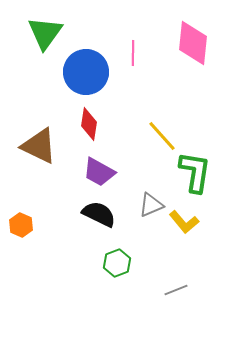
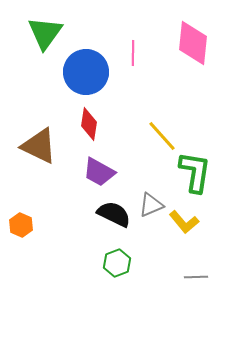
black semicircle: moved 15 px right
gray line: moved 20 px right, 13 px up; rotated 20 degrees clockwise
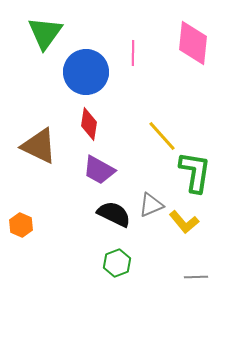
purple trapezoid: moved 2 px up
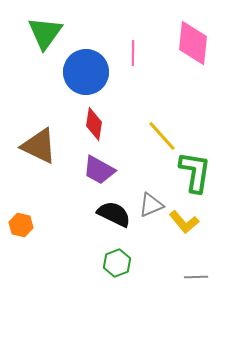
red diamond: moved 5 px right
orange hexagon: rotated 10 degrees counterclockwise
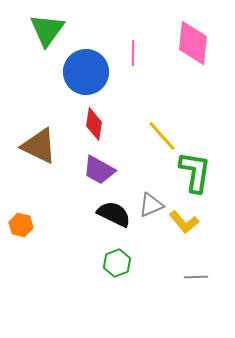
green triangle: moved 2 px right, 3 px up
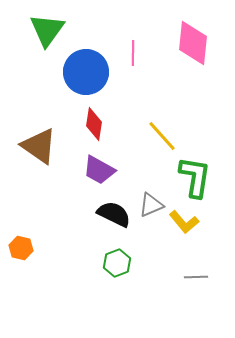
brown triangle: rotated 9 degrees clockwise
green L-shape: moved 5 px down
orange hexagon: moved 23 px down
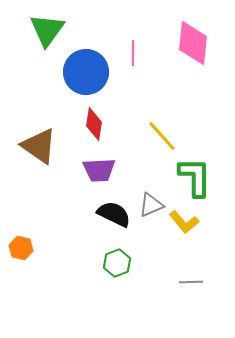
purple trapezoid: rotated 32 degrees counterclockwise
green L-shape: rotated 9 degrees counterclockwise
gray line: moved 5 px left, 5 px down
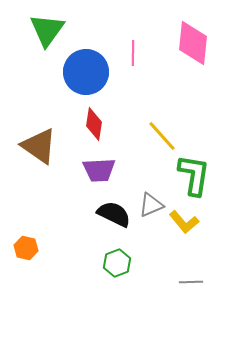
green L-shape: moved 1 px left, 2 px up; rotated 9 degrees clockwise
orange hexagon: moved 5 px right
